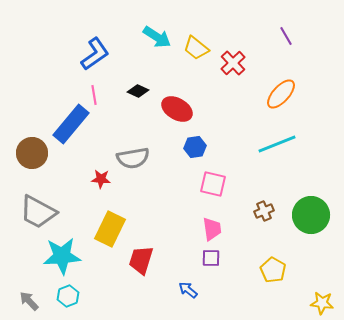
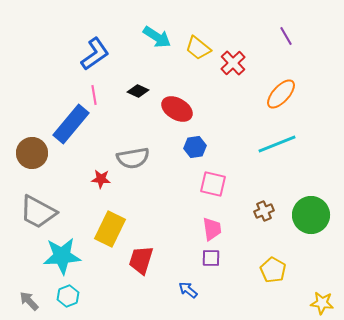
yellow trapezoid: moved 2 px right
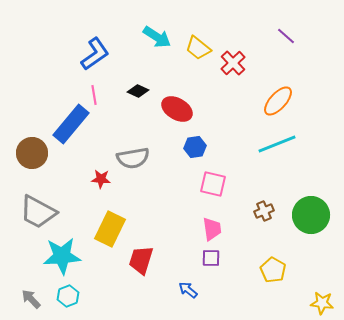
purple line: rotated 18 degrees counterclockwise
orange ellipse: moved 3 px left, 7 px down
gray arrow: moved 2 px right, 2 px up
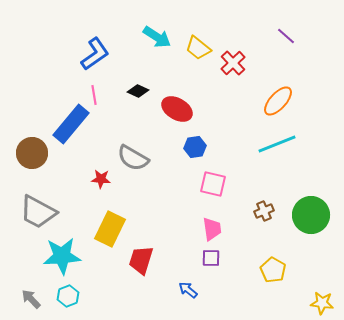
gray semicircle: rotated 40 degrees clockwise
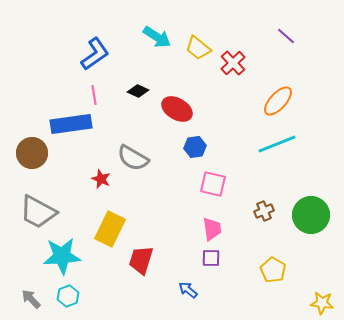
blue rectangle: rotated 42 degrees clockwise
red star: rotated 18 degrees clockwise
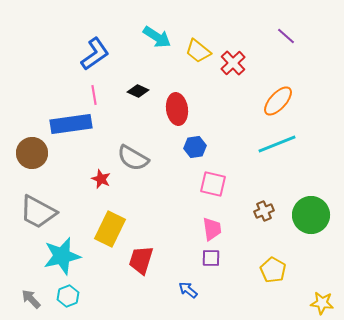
yellow trapezoid: moved 3 px down
red ellipse: rotated 52 degrees clockwise
cyan star: rotated 9 degrees counterclockwise
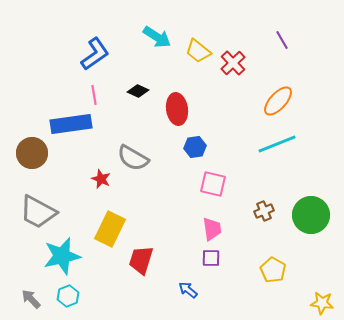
purple line: moved 4 px left, 4 px down; rotated 18 degrees clockwise
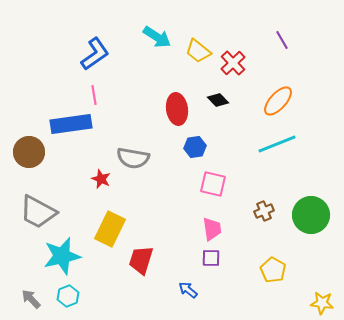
black diamond: moved 80 px right, 9 px down; rotated 20 degrees clockwise
brown circle: moved 3 px left, 1 px up
gray semicircle: rotated 20 degrees counterclockwise
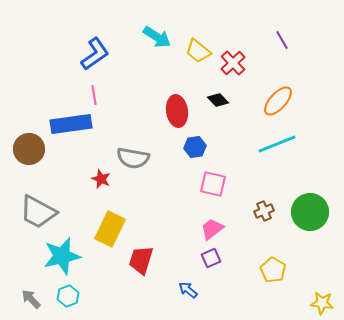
red ellipse: moved 2 px down
brown circle: moved 3 px up
green circle: moved 1 px left, 3 px up
pink trapezoid: rotated 120 degrees counterclockwise
purple square: rotated 24 degrees counterclockwise
